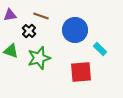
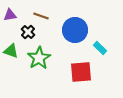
black cross: moved 1 px left, 1 px down
cyan rectangle: moved 1 px up
green star: rotated 15 degrees counterclockwise
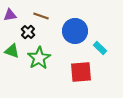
blue circle: moved 1 px down
green triangle: moved 1 px right
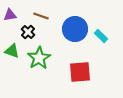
blue circle: moved 2 px up
cyan rectangle: moved 1 px right, 12 px up
red square: moved 1 px left
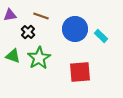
green triangle: moved 1 px right, 5 px down
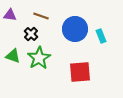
purple triangle: rotated 16 degrees clockwise
black cross: moved 3 px right, 2 px down
cyan rectangle: rotated 24 degrees clockwise
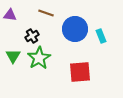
brown line: moved 5 px right, 3 px up
black cross: moved 1 px right, 2 px down; rotated 16 degrees clockwise
green triangle: rotated 42 degrees clockwise
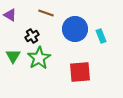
purple triangle: rotated 24 degrees clockwise
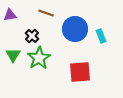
purple triangle: rotated 40 degrees counterclockwise
black cross: rotated 16 degrees counterclockwise
green triangle: moved 1 px up
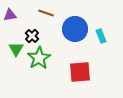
green triangle: moved 3 px right, 6 px up
